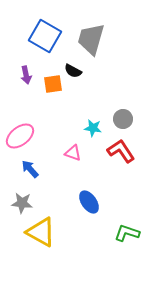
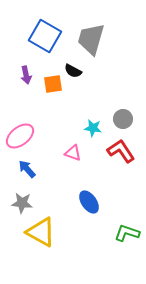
blue arrow: moved 3 px left
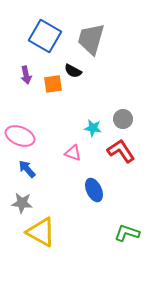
pink ellipse: rotated 60 degrees clockwise
blue ellipse: moved 5 px right, 12 px up; rotated 10 degrees clockwise
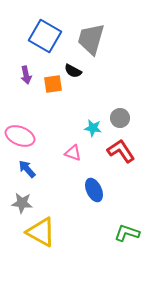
gray circle: moved 3 px left, 1 px up
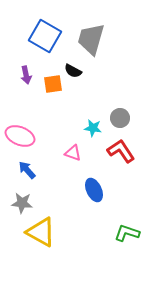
blue arrow: moved 1 px down
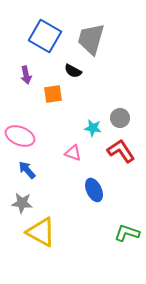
orange square: moved 10 px down
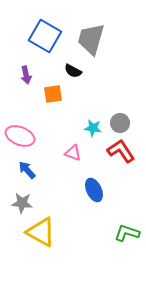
gray circle: moved 5 px down
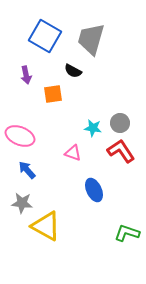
yellow triangle: moved 5 px right, 6 px up
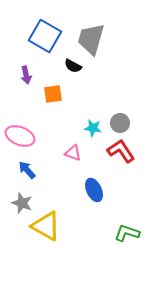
black semicircle: moved 5 px up
gray star: rotated 15 degrees clockwise
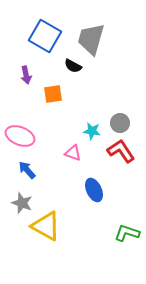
cyan star: moved 1 px left, 3 px down
